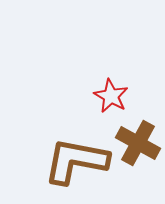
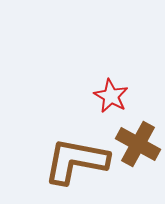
brown cross: moved 1 px down
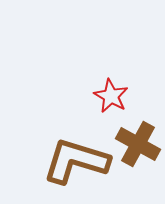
brown L-shape: rotated 6 degrees clockwise
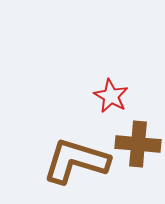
brown cross: rotated 24 degrees counterclockwise
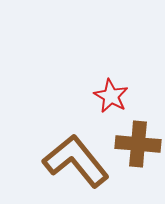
brown L-shape: rotated 34 degrees clockwise
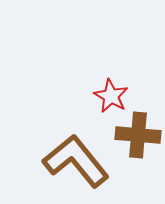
brown cross: moved 9 px up
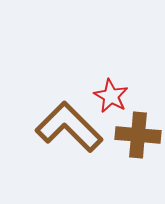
brown L-shape: moved 7 px left, 34 px up; rotated 6 degrees counterclockwise
